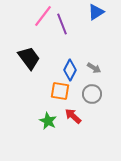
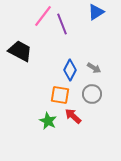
black trapezoid: moved 9 px left, 7 px up; rotated 25 degrees counterclockwise
orange square: moved 4 px down
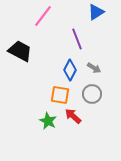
purple line: moved 15 px right, 15 px down
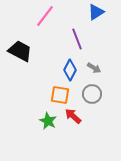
pink line: moved 2 px right
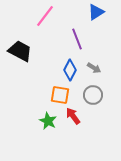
gray circle: moved 1 px right, 1 px down
red arrow: rotated 12 degrees clockwise
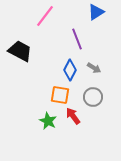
gray circle: moved 2 px down
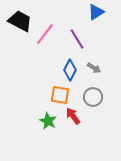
pink line: moved 18 px down
purple line: rotated 10 degrees counterclockwise
black trapezoid: moved 30 px up
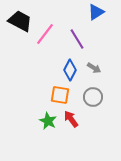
red arrow: moved 2 px left, 3 px down
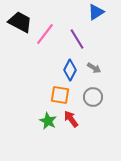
black trapezoid: moved 1 px down
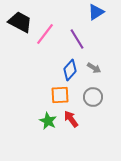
blue diamond: rotated 15 degrees clockwise
orange square: rotated 12 degrees counterclockwise
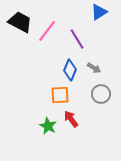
blue triangle: moved 3 px right
pink line: moved 2 px right, 3 px up
blue diamond: rotated 20 degrees counterclockwise
gray circle: moved 8 px right, 3 px up
green star: moved 5 px down
